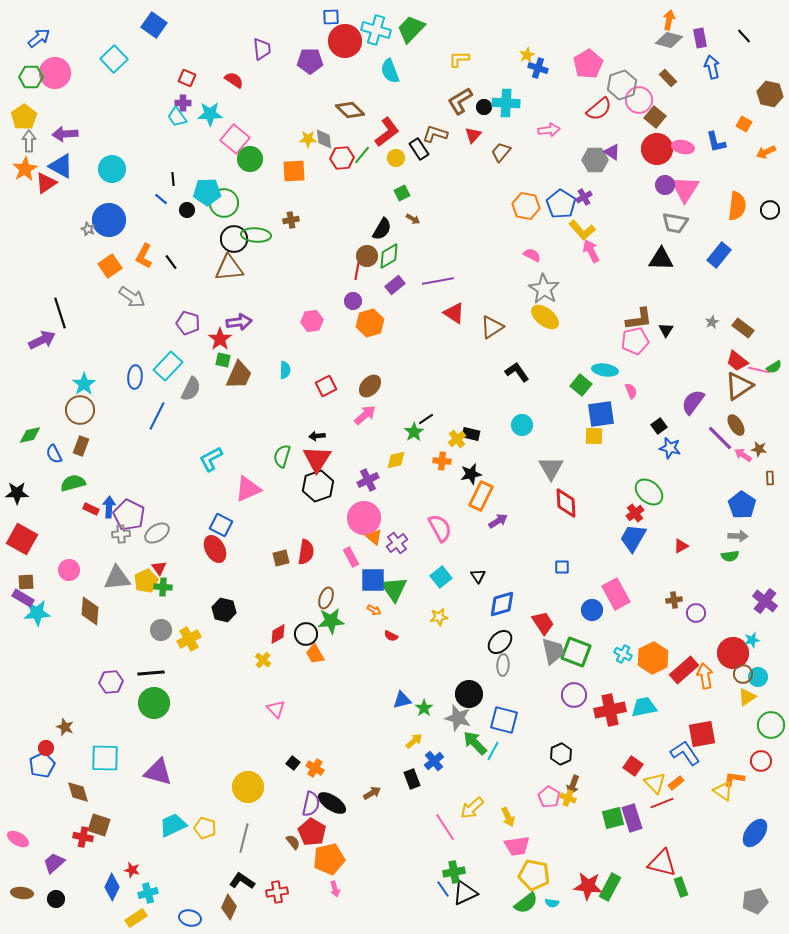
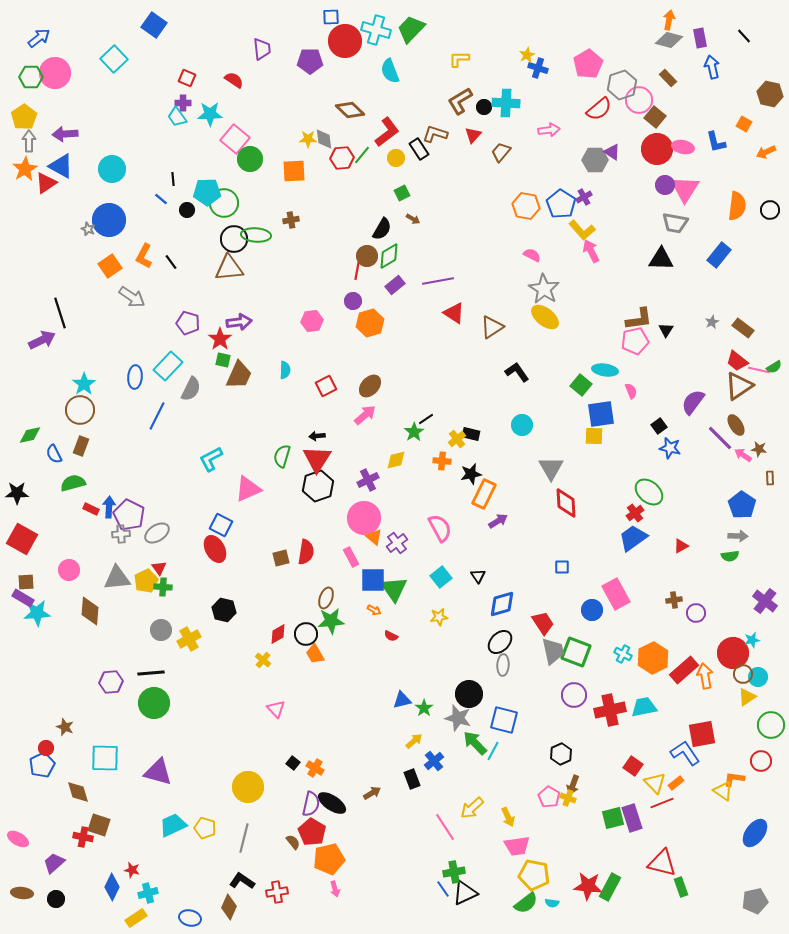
orange rectangle at (481, 496): moved 3 px right, 2 px up
blue trapezoid at (633, 538): rotated 24 degrees clockwise
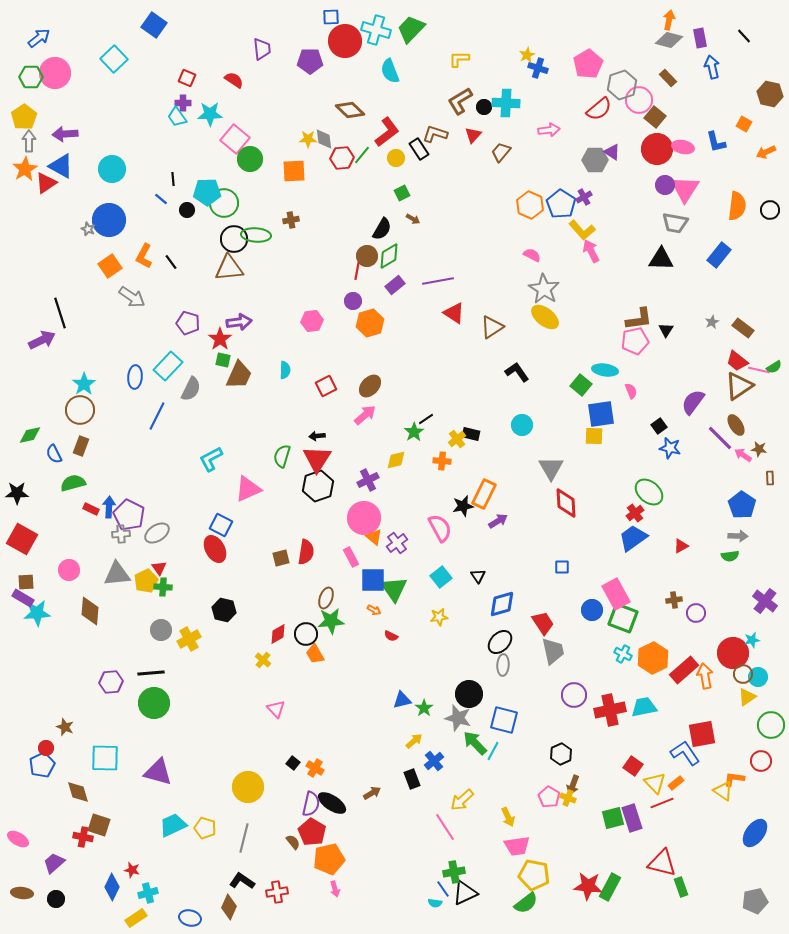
orange hexagon at (526, 206): moved 4 px right, 1 px up; rotated 12 degrees clockwise
black star at (471, 474): moved 8 px left, 32 px down
gray triangle at (117, 578): moved 4 px up
green square at (576, 652): moved 47 px right, 34 px up
yellow arrow at (472, 808): moved 10 px left, 8 px up
cyan semicircle at (552, 903): moved 117 px left
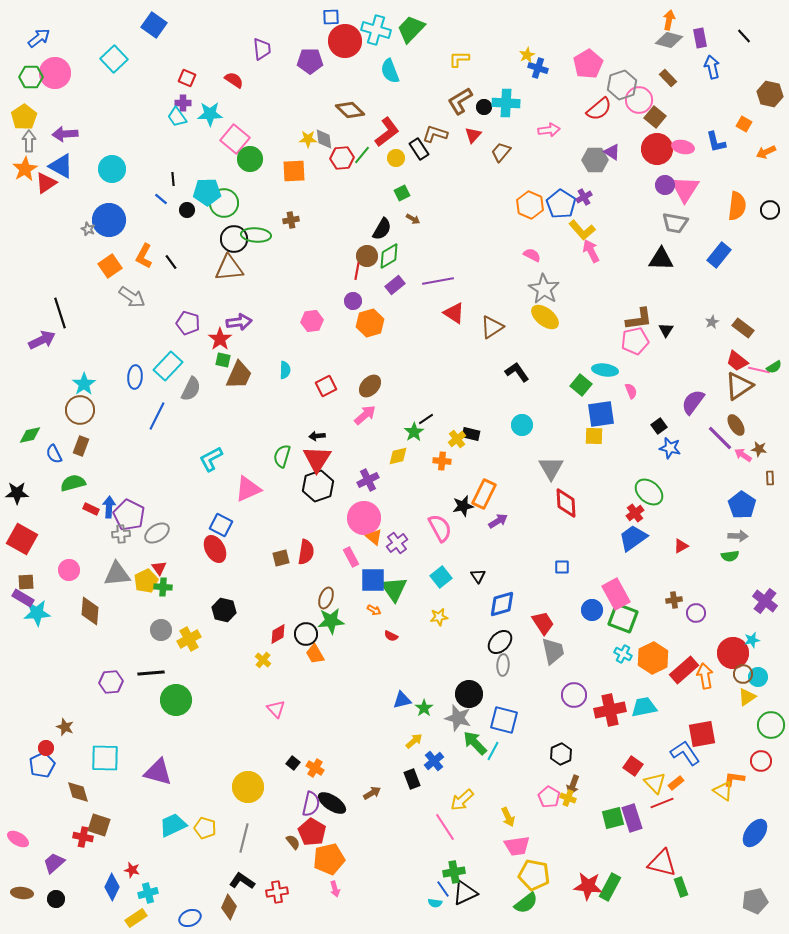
yellow diamond at (396, 460): moved 2 px right, 4 px up
green circle at (154, 703): moved 22 px right, 3 px up
blue ellipse at (190, 918): rotated 35 degrees counterclockwise
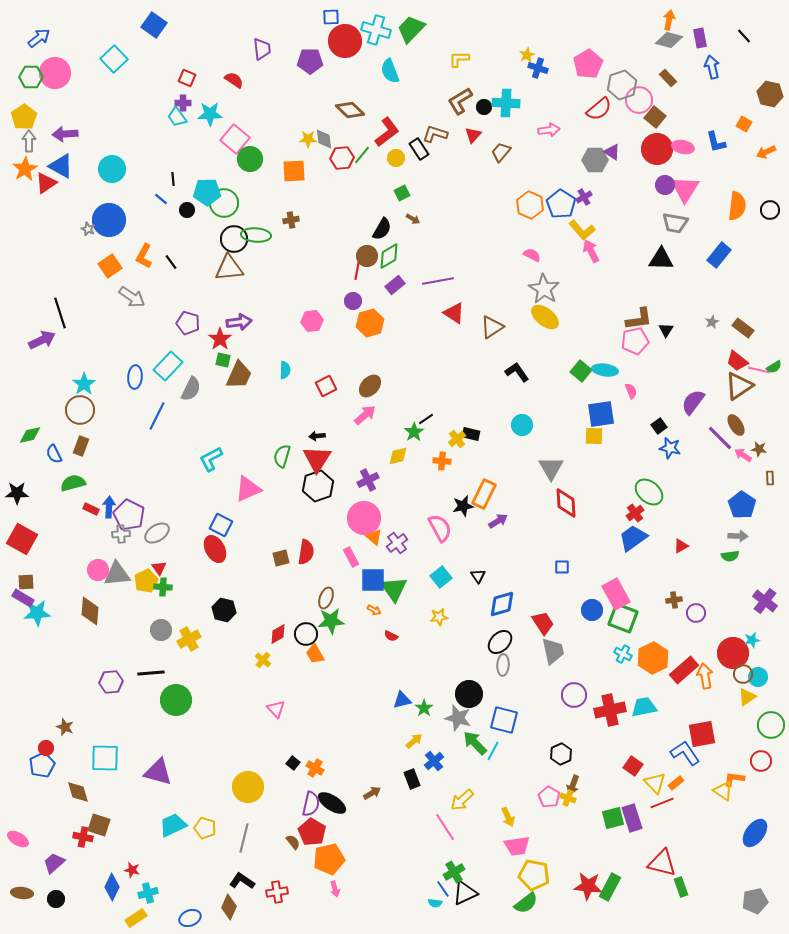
green square at (581, 385): moved 14 px up
pink circle at (69, 570): moved 29 px right
green cross at (454, 872): rotated 20 degrees counterclockwise
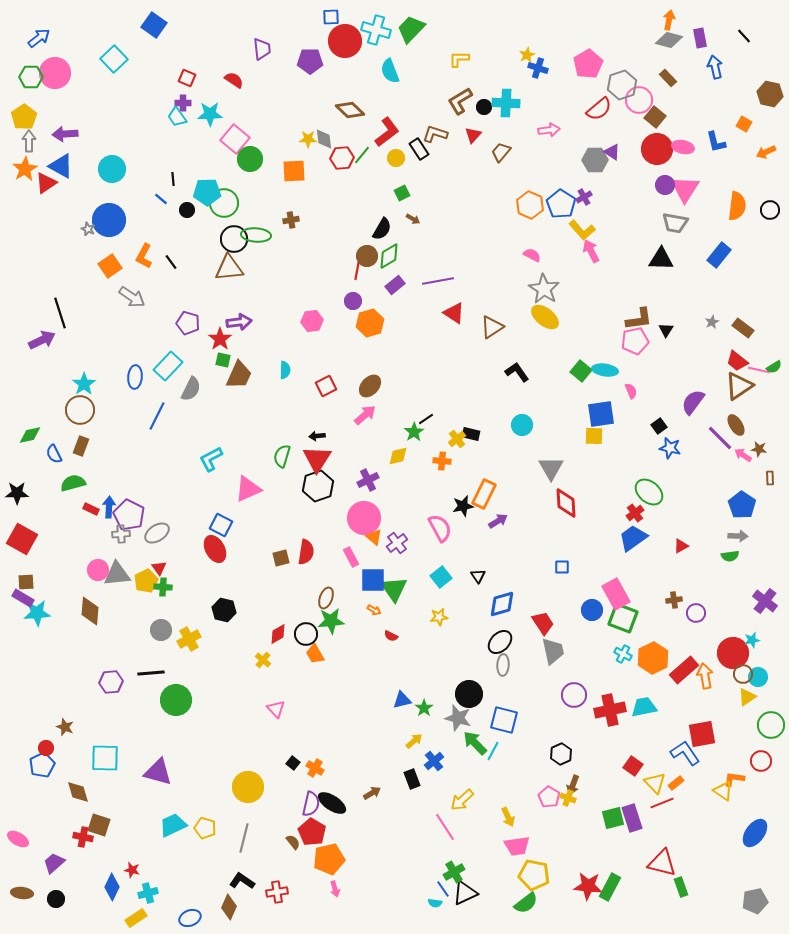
blue arrow at (712, 67): moved 3 px right
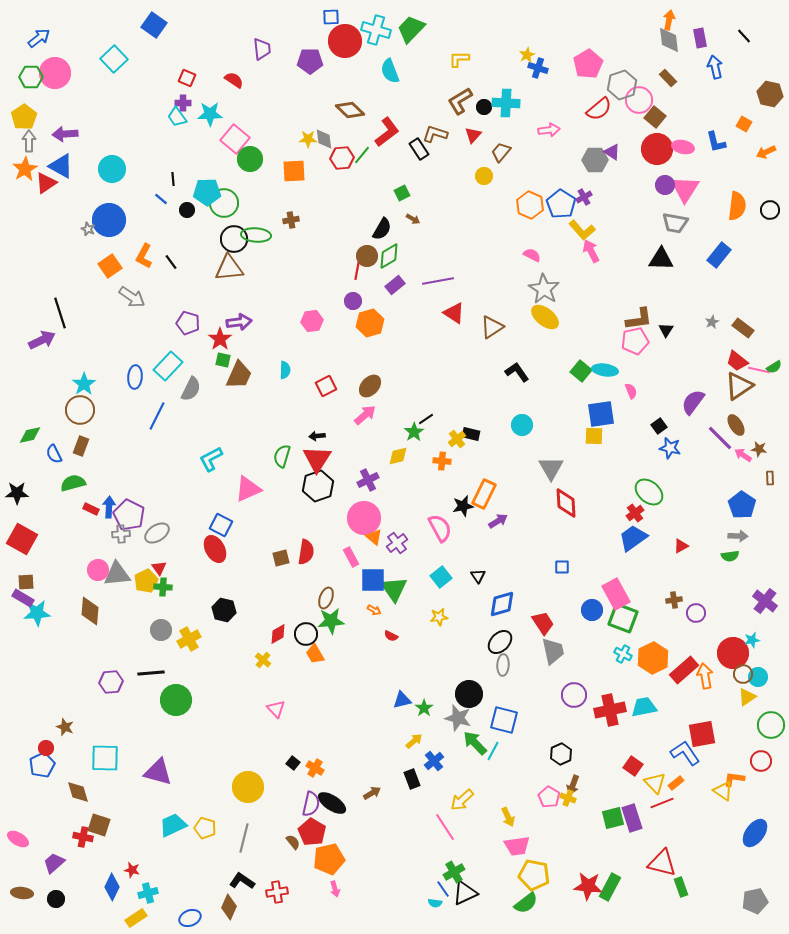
gray diamond at (669, 40): rotated 68 degrees clockwise
yellow circle at (396, 158): moved 88 px right, 18 px down
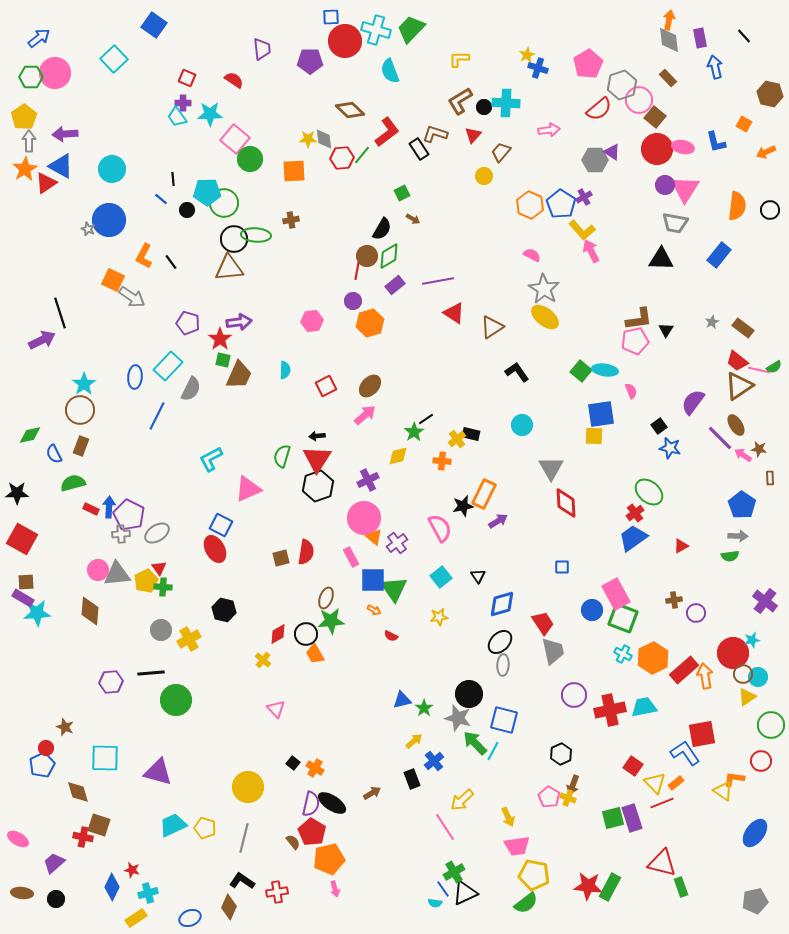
orange square at (110, 266): moved 3 px right, 14 px down; rotated 30 degrees counterclockwise
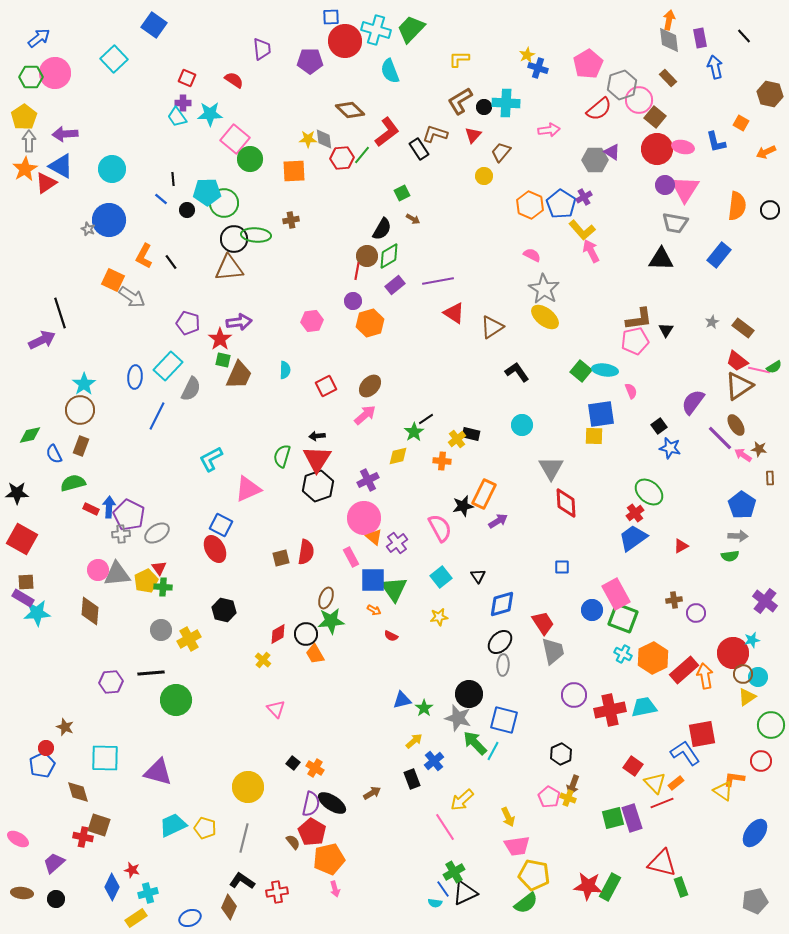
orange square at (744, 124): moved 3 px left, 1 px up
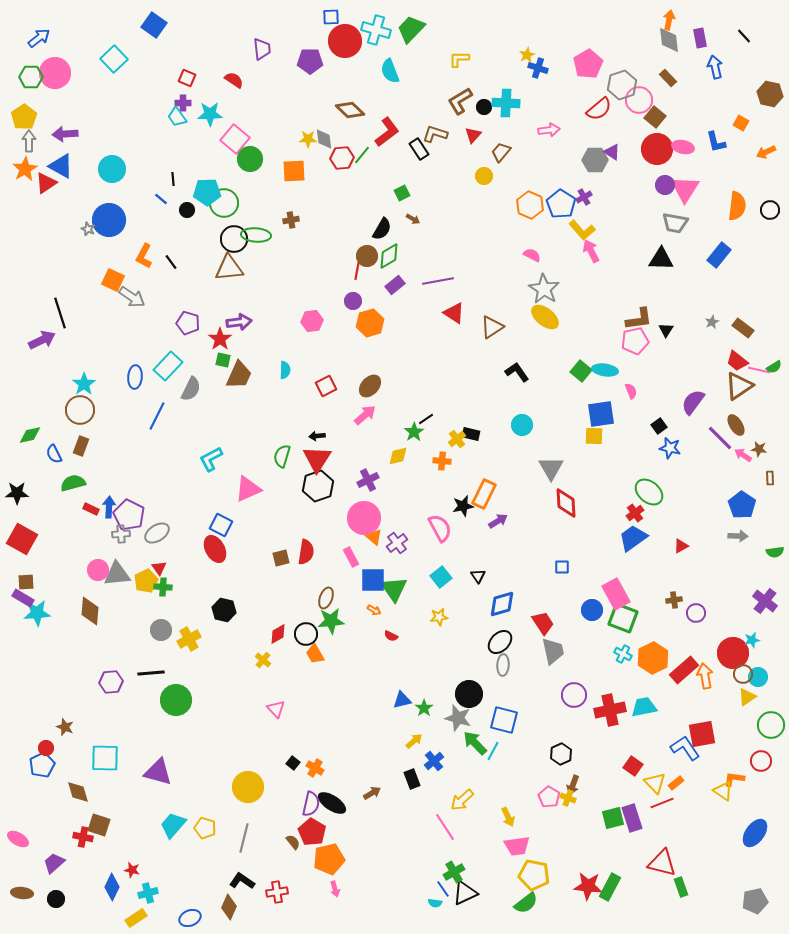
green semicircle at (730, 556): moved 45 px right, 4 px up
blue L-shape at (685, 753): moved 5 px up
cyan trapezoid at (173, 825): rotated 24 degrees counterclockwise
